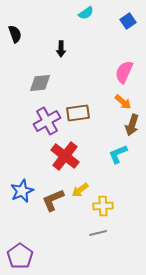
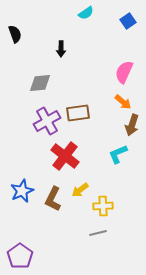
brown L-shape: moved 1 px up; rotated 40 degrees counterclockwise
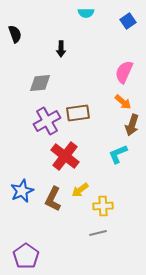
cyan semicircle: rotated 35 degrees clockwise
purple pentagon: moved 6 px right
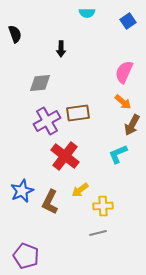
cyan semicircle: moved 1 px right
brown arrow: rotated 10 degrees clockwise
brown L-shape: moved 3 px left, 3 px down
purple pentagon: rotated 15 degrees counterclockwise
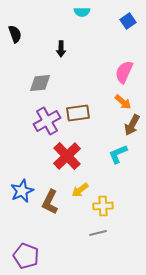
cyan semicircle: moved 5 px left, 1 px up
red cross: moved 2 px right; rotated 8 degrees clockwise
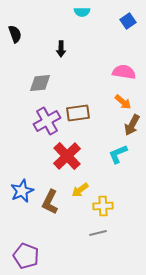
pink semicircle: rotated 75 degrees clockwise
